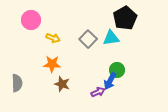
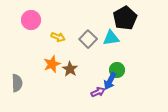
yellow arrow: moved 5 px right, 1 px up
orange star: rotated 24 degrees counterclockwise
brown star: moved 8 px right, 15 px up; rotated 14 degrees clockwise
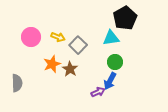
pink circle: moved 17 px down
gray square: moved 10 px left, 6 px down
green circle: moved 2 px left, 8 px up
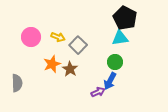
black pentagon: rotated 15 degrees counterclockwise
cyan triangle: moved 9 px right
